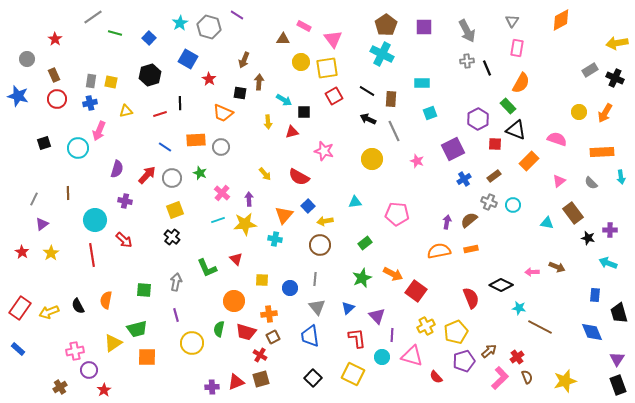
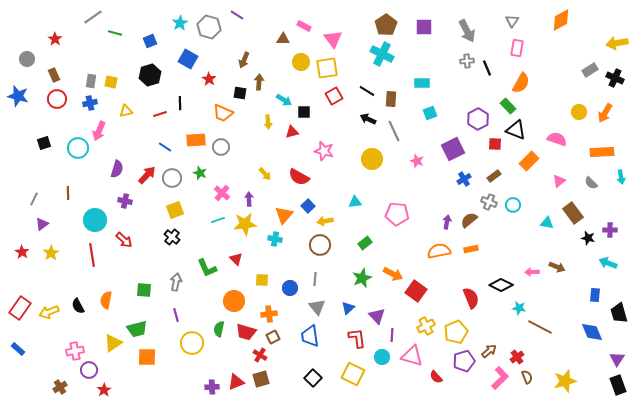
blue square at (149, 38): moved 1 px right, 3 px down; rotated 24 degrees clockwise
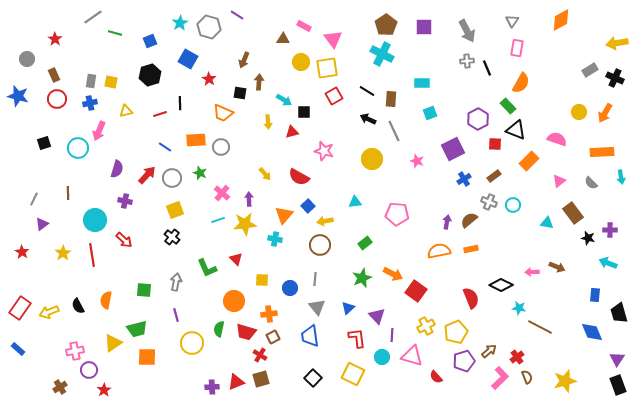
yellow star at (51, 253): moved 12 px right
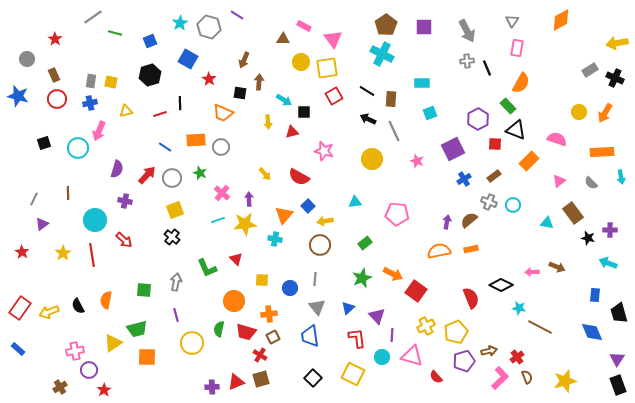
brown arrow at (489, 351): rotated 28 degrees clockwise
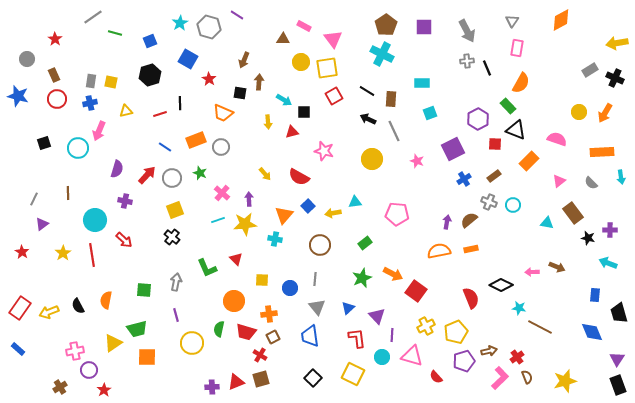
orange rectangle at (196, 140): rotated 18 degrees counterclockwise
yellow arrow at (325, 221): moved 8 px right, 8 px up
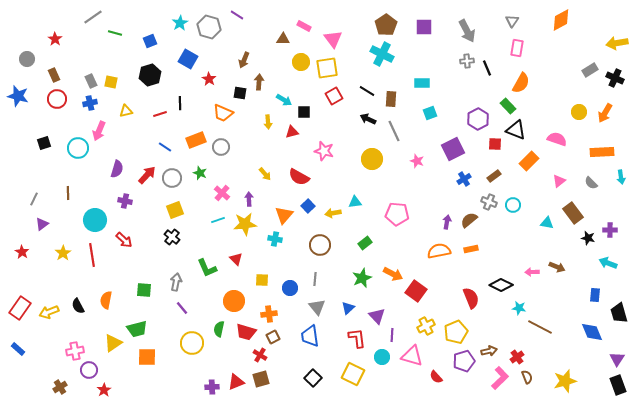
gray rectangle at (91, 81): rotated 32 degrees counterclockwise
purple line at (176, 315): moved 6 px right, 7 px up; rotated 24 degrees counterclockwise
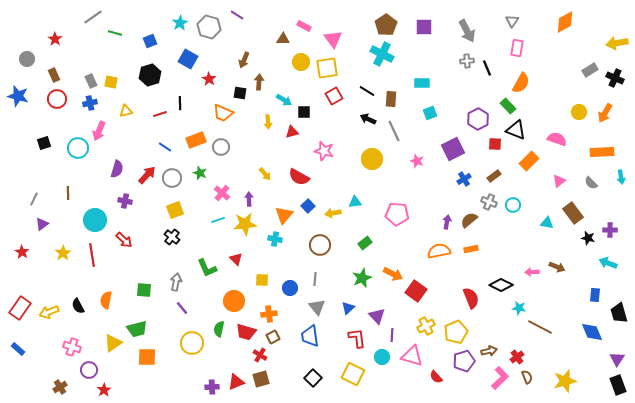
orange diamond at (561, 20): moved 4 px right, 2 px down
pink cross at (75, 351): moved 3 px left, 4 px up; rotated 30 degrees clockwise
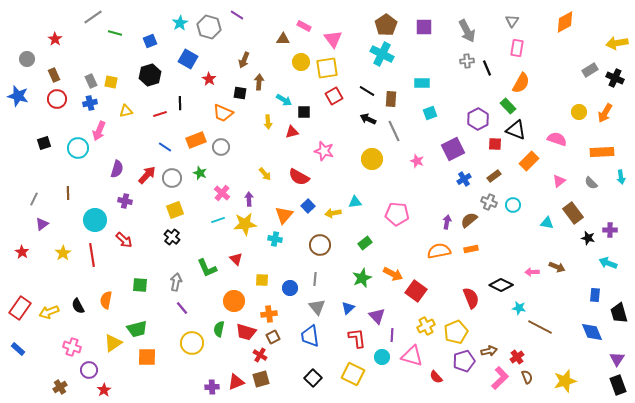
green square at (144, 290): moved 4 px left, 5 px up
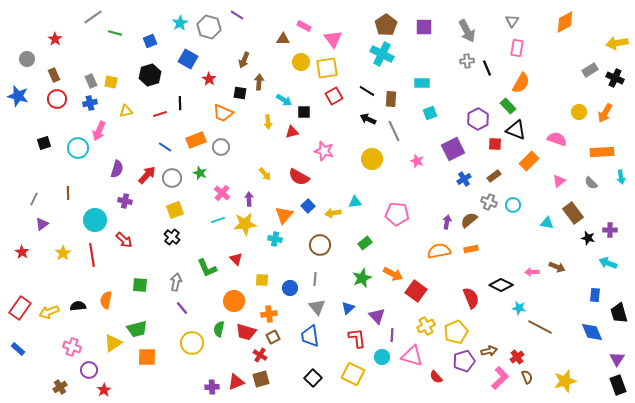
black semicircle at (78, 306): rotated 112 degrees clockwise
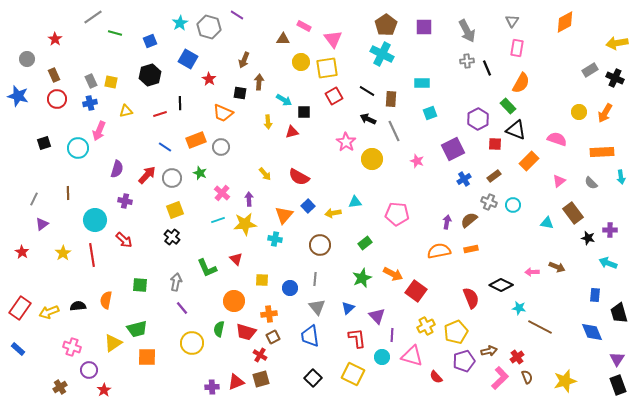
pink star at (324, 151): moved 22 px right, 9 px up; rotated 18 degrees clockwise
